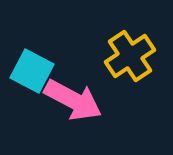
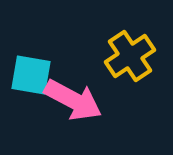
cyan square: moved 1 px left, 4 px down; rotated 18 degrees counterclockwise
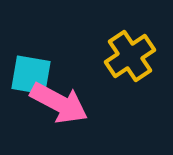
pink arrow: moved 14 px left, 3 px down
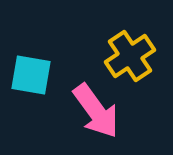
pink arrow: moved 37 px right, 8 px down; rotated 26 degrees clockwise
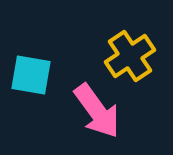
pink arrow: moved 1 px right
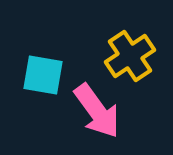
cyan square: moved 12 px right
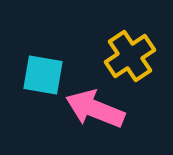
pink arrow: moved 2 px left, 2 px up; rotated 148 degrees clockwise
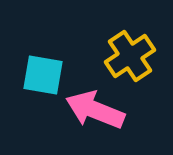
pink arrow: moved 1 px down
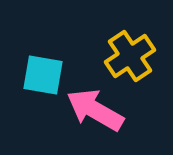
pink arrow: rotated 8 degrees clockwise
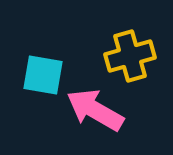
yellow cross: rotated 18 degrees clockwise
